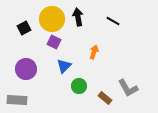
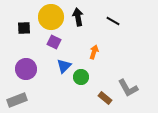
yellow circle: moved 1 px left, 2 px up
black square: rotated 24 degrees clockwise
green circle: moved 2 px right, 9 px up
gray rectangle: rotated 24 degrees counterclockwise
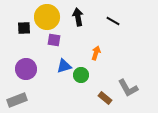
yellow circle: moved 4 px left
purple square: moved 2 px up; rotated 16 degrees counterclockwise
orange arrow: moved 2 px right, 1 px down
blue triangle: rotated 28 degrees clockwise
green circle: moved 2 px up
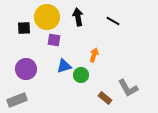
orange arrow: moved 2 px left, 2 px down
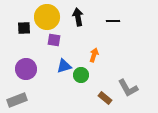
black line: rotated 32 degrees counterclockwise
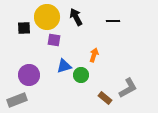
black arrow: moved 2 px left; rotated 18 degrees counterclockwise
purple circle: moved 3 px right, 6 px down
gray L-shape: rotated 90 degrees counterclockwise
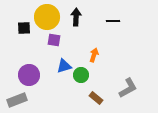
black arrow: rotated 30 degrees clockwise
brown rectangle: moved 9 px left
